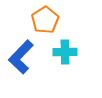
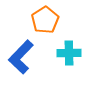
cyan cross: moved 4 px right, 1 px down
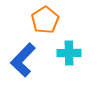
blue L-shape: moved 2 px right, 3 px down
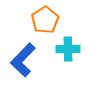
cyan cross: moved 1 px left, 4 px up
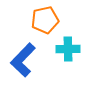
orange pentagon: rotated 20 degrees clockwise
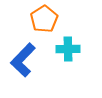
orange pentagon: moved 1 px left, 1 px up; rotated 20 degrees counterclockwise
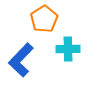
blue L-shape: moved 2 px left
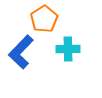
blue L-shape: moved 8 px up
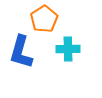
blue L-shape: rotated 28 degrees counterclockwise
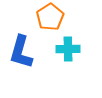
orange pentagon: moved 6 px right, 2 px up
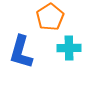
cyan cross: moved 1 px right, 1 px up
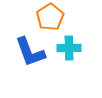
blue L-shape: moved 9 px right; rotated 36 degrees counterclockwise
